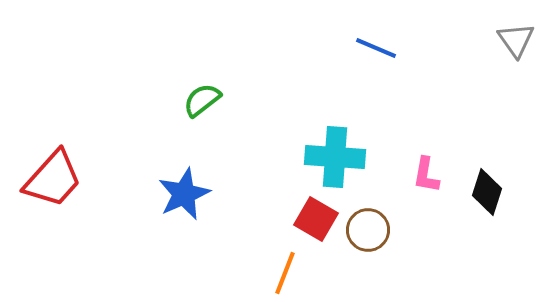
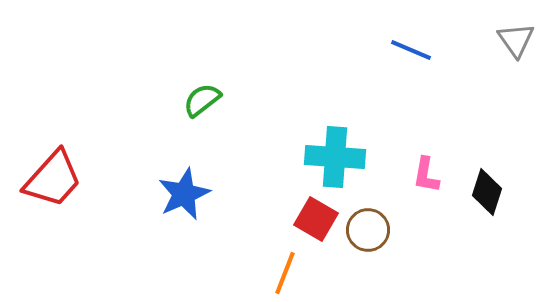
blue line: moved 35 px right, 2 px down
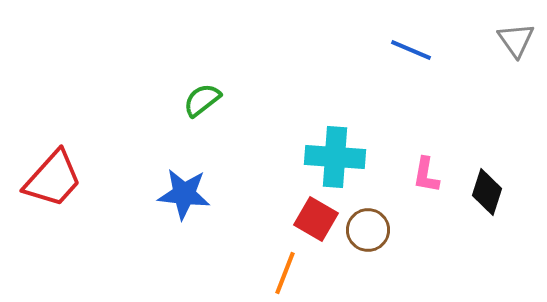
blue star: rotated 30 degrees clockwise
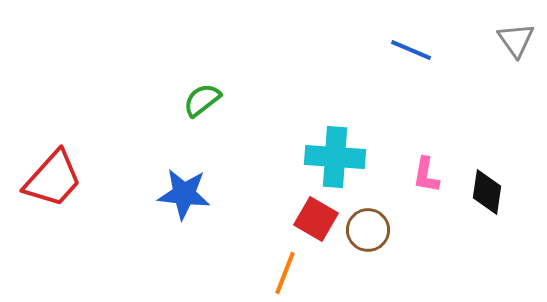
black diamond: rotated 9 degrees counterclockwise
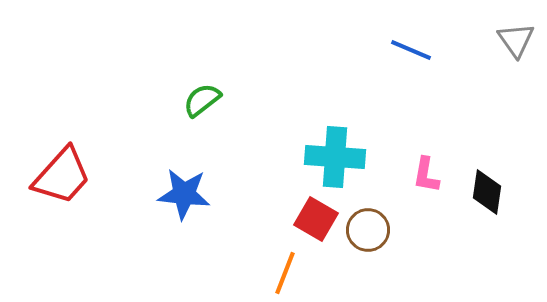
red trapezoid: moved 9 px right, 3 px up
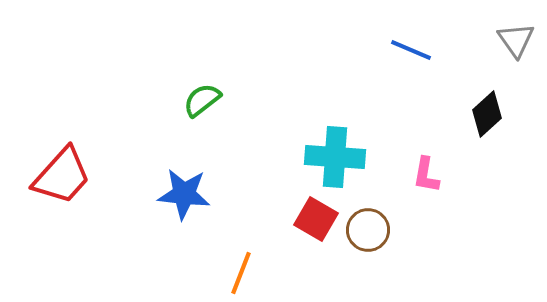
black diamond: moved 78 px up; rotated 39 degrees clockwise
orange line: moved 44 px left
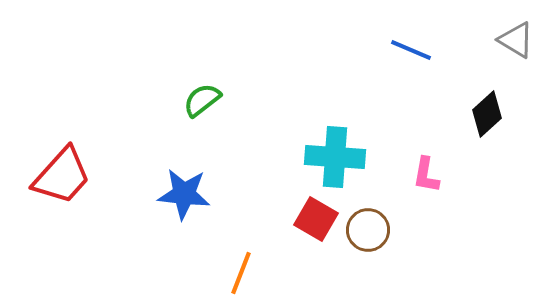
gray triangle: rotated 24 degrees counterclockwise
